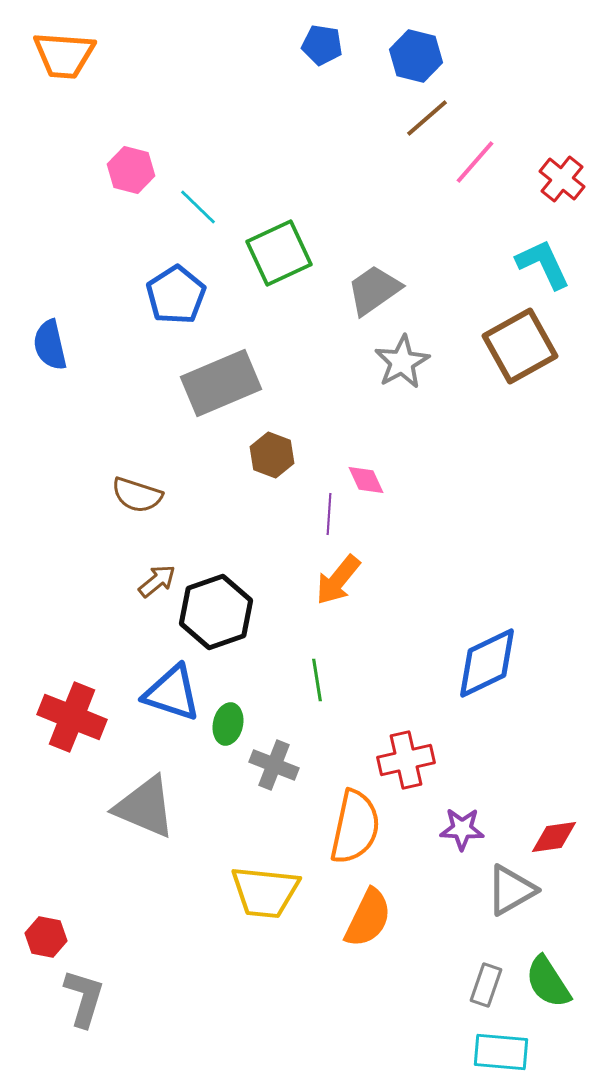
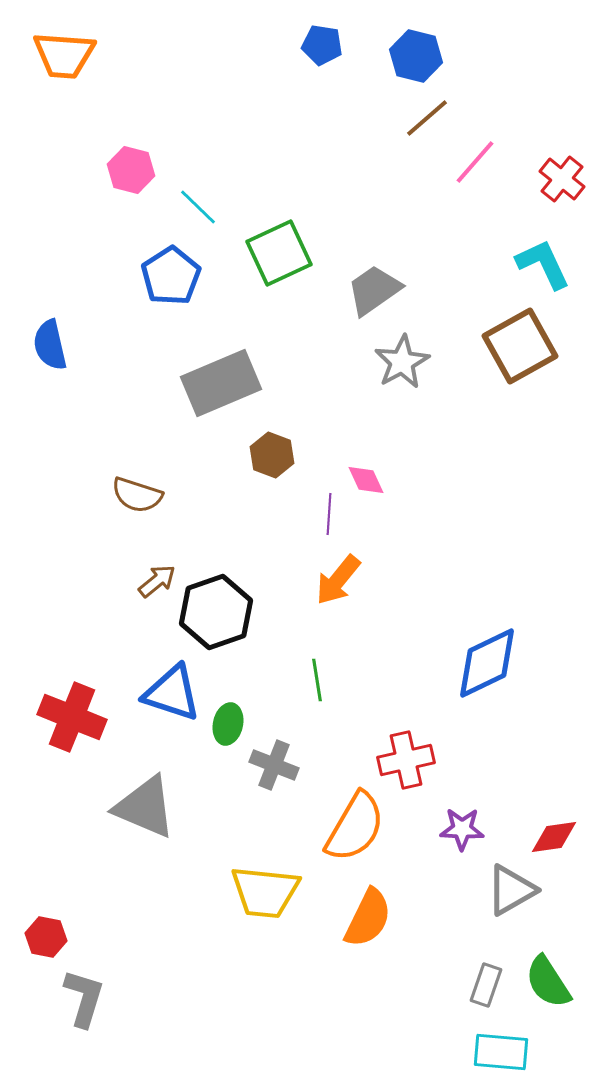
blue pentagon at (176, 295): moved 5 px left, 19 px up
orange semicircle at (355, 827): rotated 18 degrees clockwise
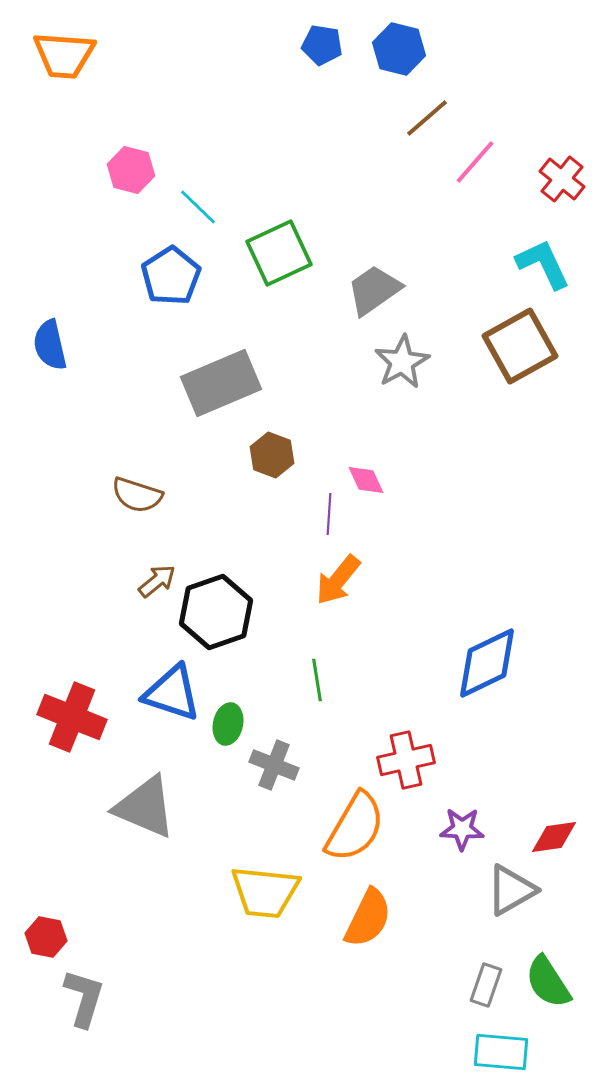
blue hexagon at (416, 56): moved 17 px left, 7 px up
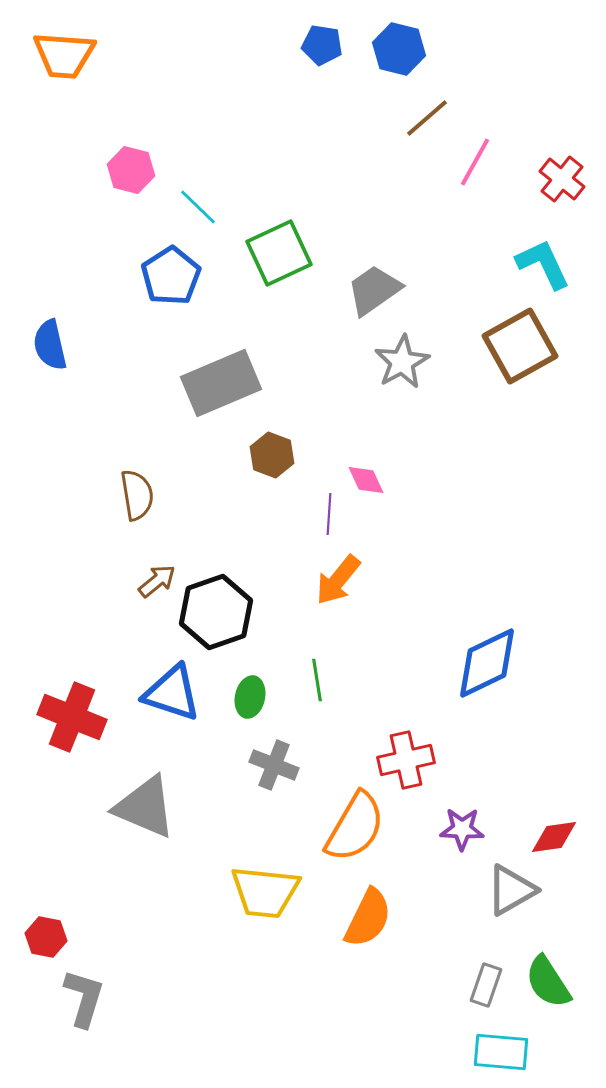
pink line at (475, 162): rotated 12 degrees counterclockwise
brown semicircle at (137, 495): rotated 117 degrees counterclockwise
green ellipse at (228, 724): moved 22 px right, 27 px up
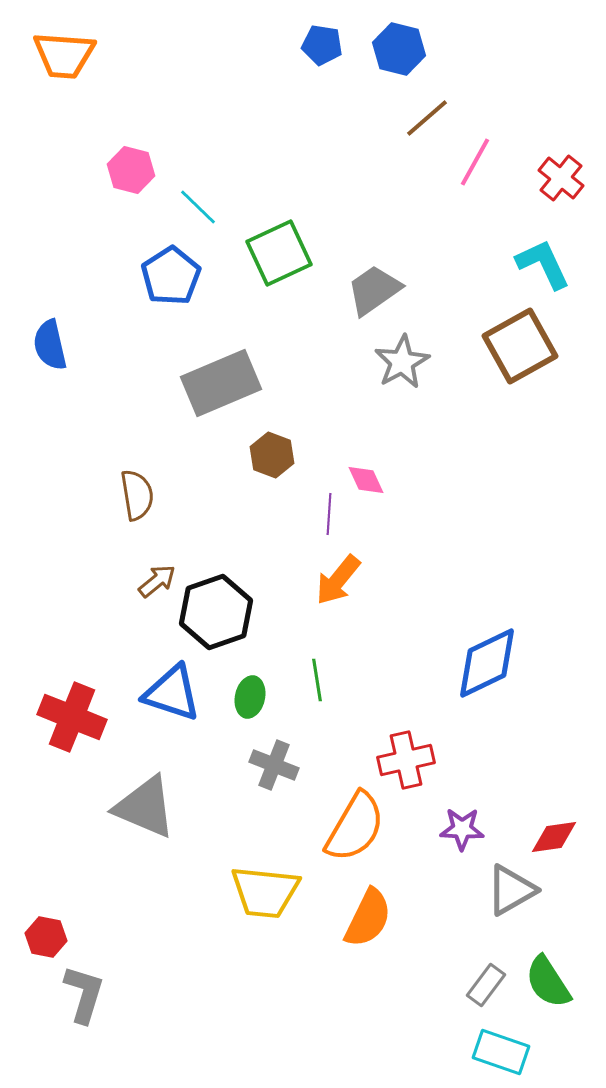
red cross at (562, 179): moved 1 px left, 1 px up
gray rectangle at (486, 985): rotated 18 degrees clockwise
gray L-shape at (84, 998): moved 4 px up
cyan rectangle at (501, 1052): rotated 14 degrees clockwise
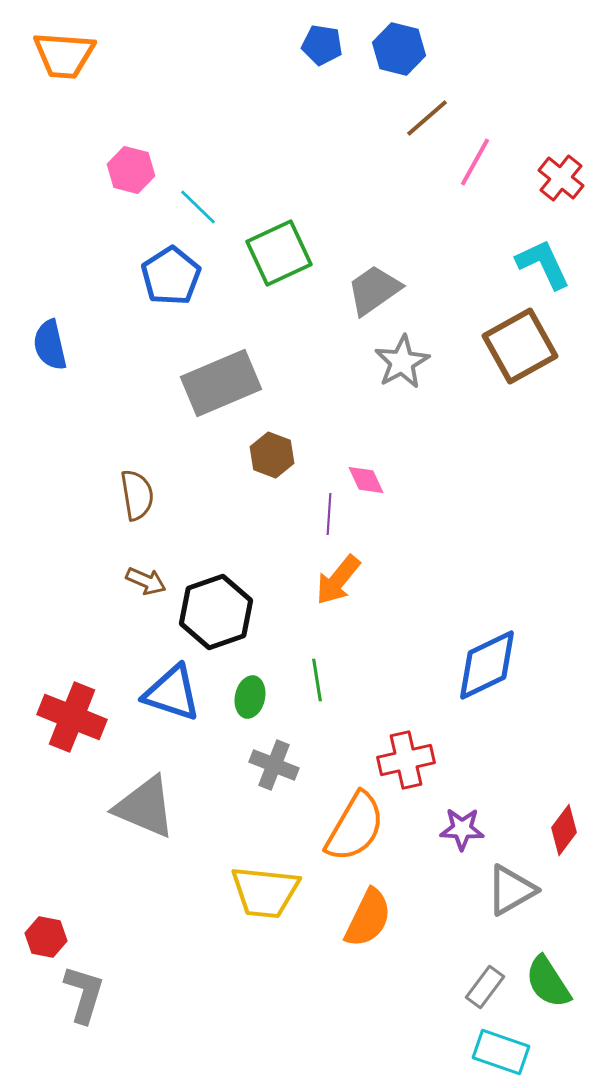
brown arrow at (157, 581): moved 11 px left; rotated 63 degrees clockwise
blue diamond at (487, 663): moved 2 px down
red diamond at (554, 837): moved 10 px right, 7 px up; rotated 45 degrees counterclockwise
gray rectangle at (486, 985): moved 1 px left, 2 px down
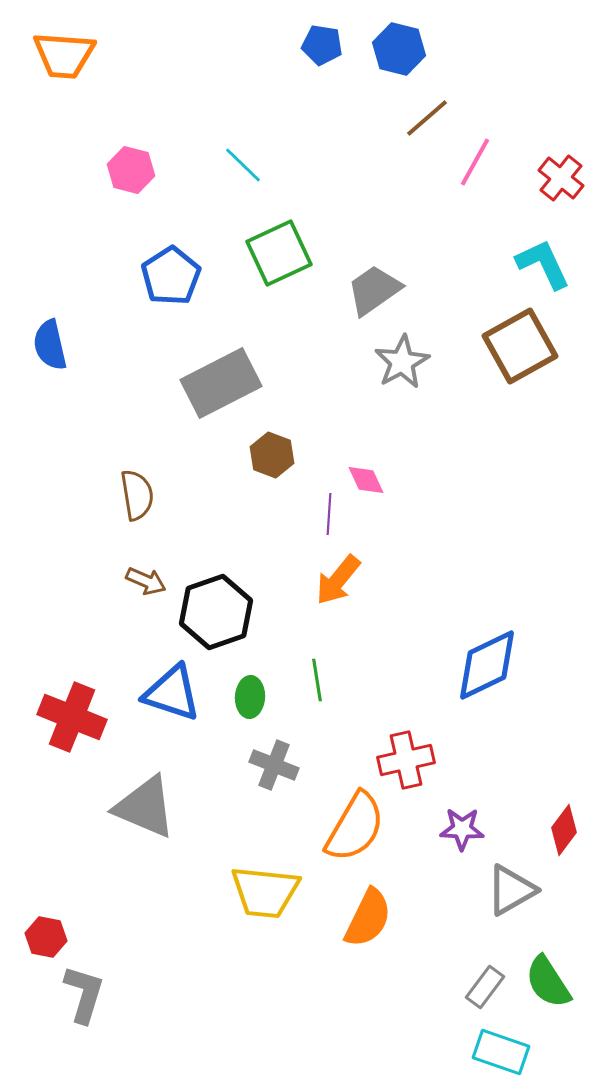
cyan line at (198, 207): moved 45 px right, 42 px up
gray rectangle at (221, 383): rotated 4 degrees counterclockwise
green ellipse at (250, 697): rotated 9 degrees counterclockwise
